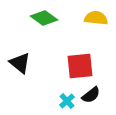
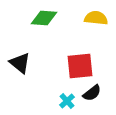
green diamond: rotated 32 degrees counterclockwise
black semicircle: moved 1 px right, 2 px up
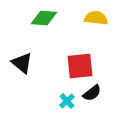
black triangle: moved 2 px right
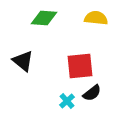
black triangle: moved 1 px right, 2 px up
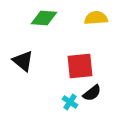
yellow semicircle: rotated 10 degrees counterclockwise
cyan cross: moved 3 px right, 1 px down; rotated 14 degrees counterclockwise
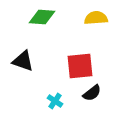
green diamond: moved 2 px left, 1 px up
black triangle: rotated 20 degrees counterclockwise
cyan cross: moved 15 px left, 1 px up
